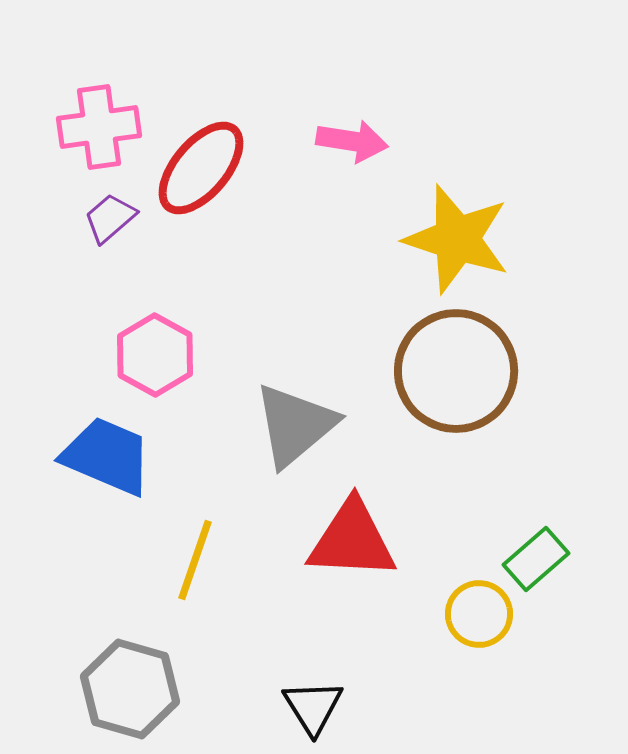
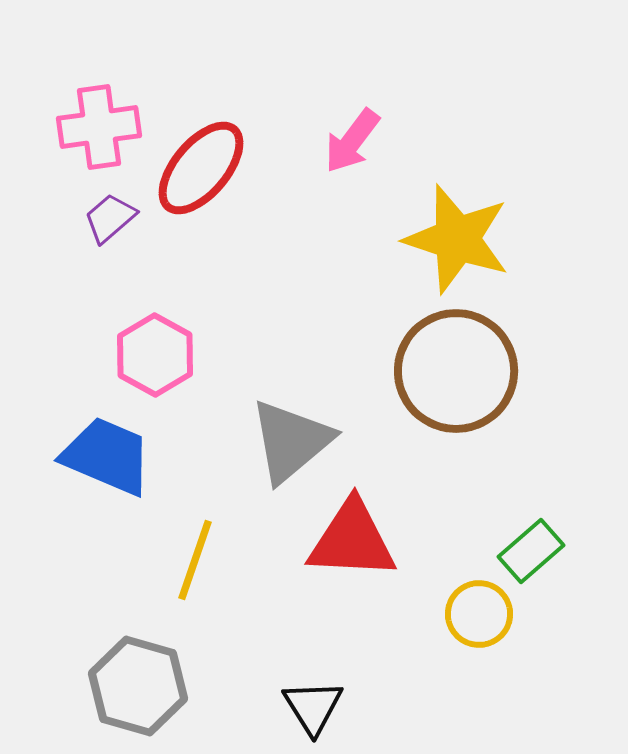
pink arrow: rotated 118 degrees clockwise
gray triangle: moved 4 px left, 16 px down
green rectangle: moved 5 px left, 8 px up
gray hexagon: moved 8 px right, 3 px up
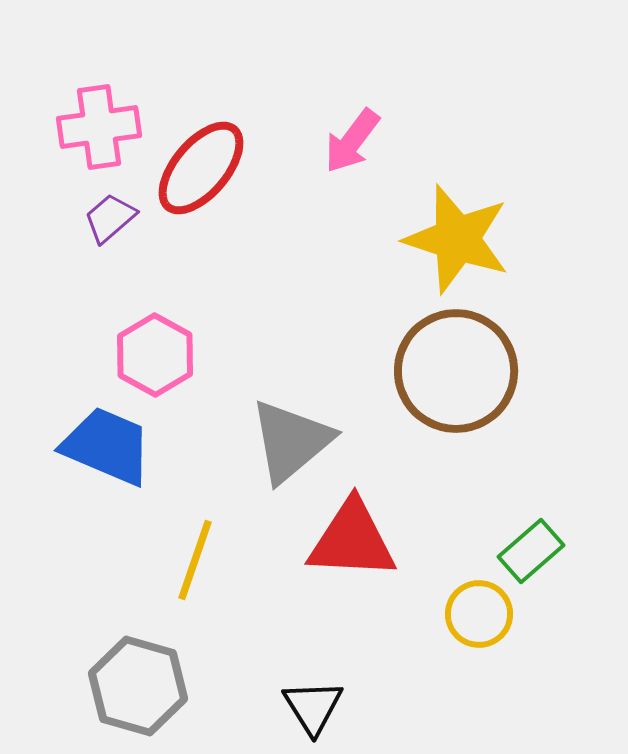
blue trapezoid: moved 10 px up
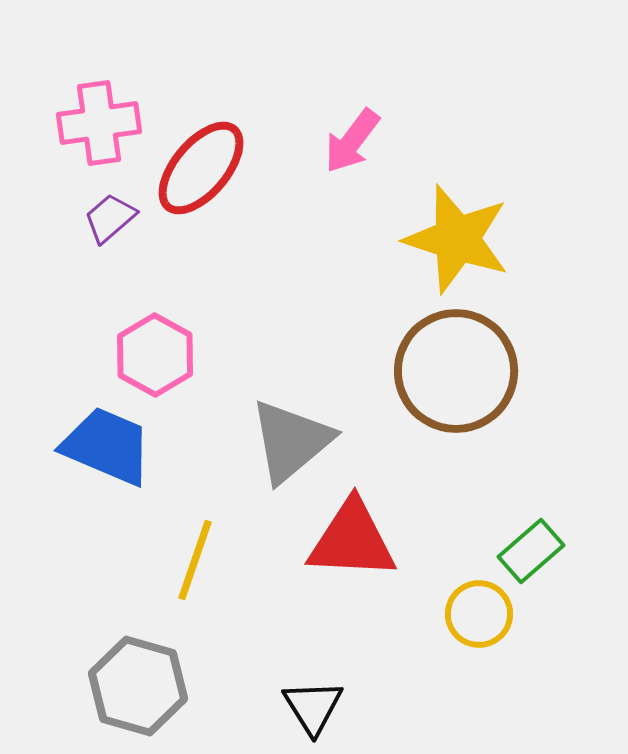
pink cross: moved 4 px up
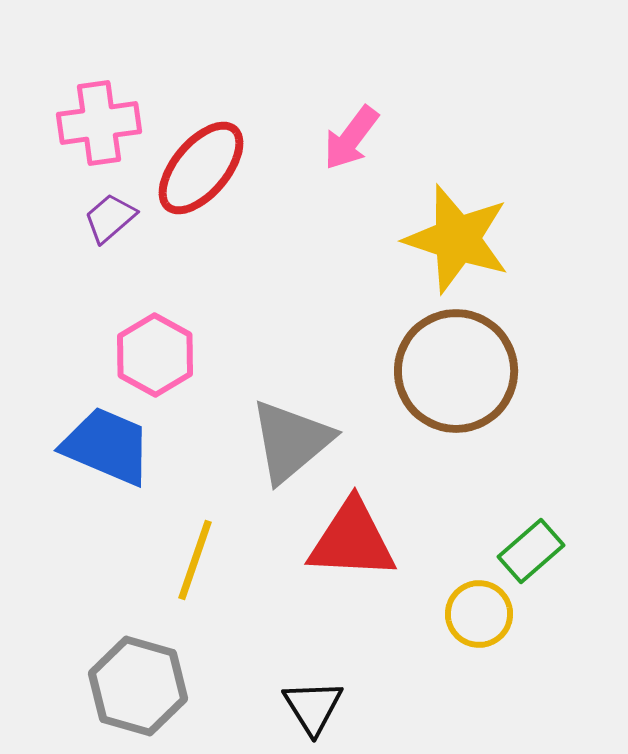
pink arrow: moved 1 px left, 3 px up
